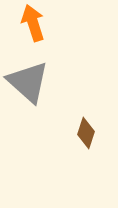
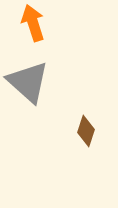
brown diamond: moved 2 px up
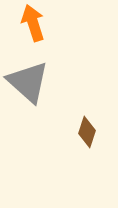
brown diamond: moved 1 px right, 1 px down
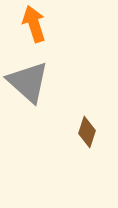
orange arrow: moved 1 px right, 1 px down
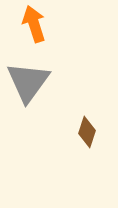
gray triangle: rotated 24 degrees clockwise
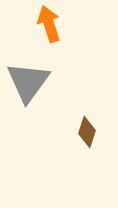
orange arrow: moved 15 px right
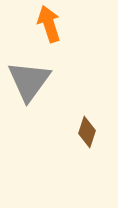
gray triangle: moved 1 px right, 1 px up
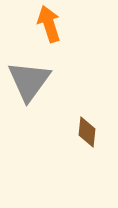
brown diamond: rotated 12 degrees counterclockwise
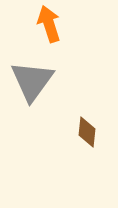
gray triangle: moved 3 px right
